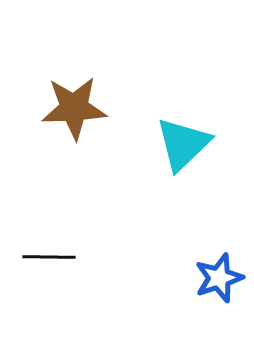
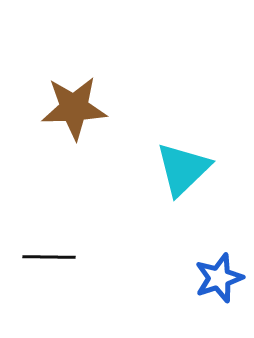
cyan triangle: moved 25 px down
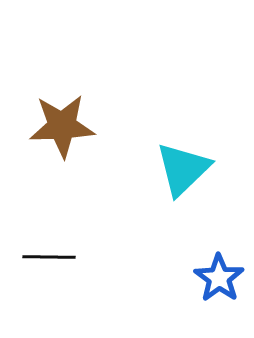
brown star: moved 12 px left, 18 px down
blue star: rotated 18 degrees counterclockwise
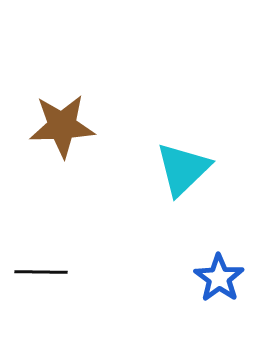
black line: moved 8 px left, 15 px down
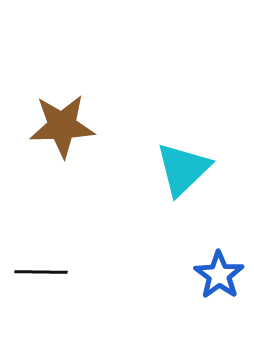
blue star: moved 3 px up
